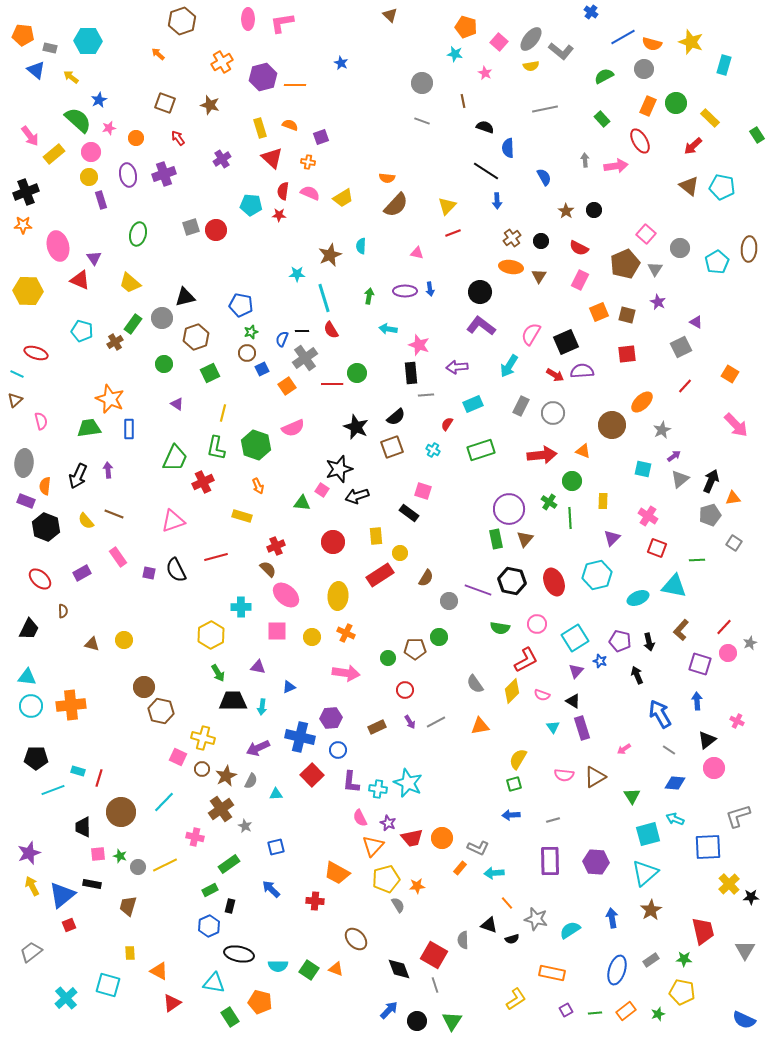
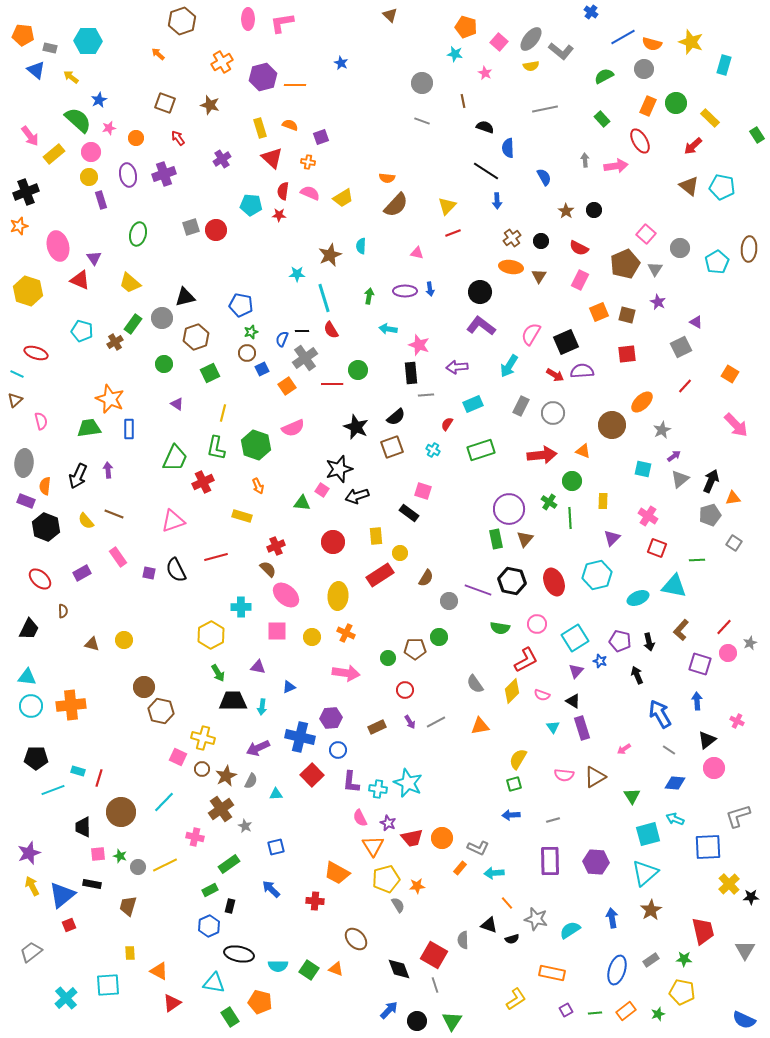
orange star at (23, 225): moved 4 px left, 1 px down; rotated 18 degrees counterclockwise
yellow hexagon at (28, 291): rotated 16 degrees clockwise
green circle at (357, 373): moved 1 px right, 3 px up
orange triangle at (373, 846): rotated 15 degrees counterclockwise
cyan square at (108, 985): rotated 20 degrees counterclockwise
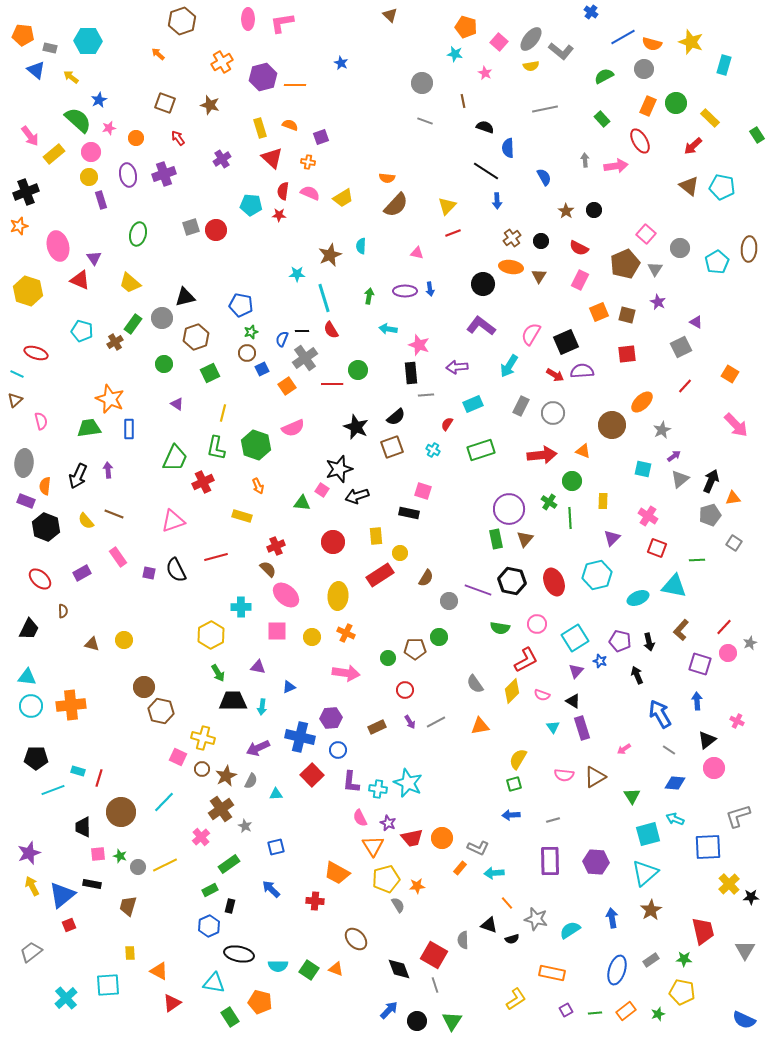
gray line at (422, 121): moved 3 px right
black circle at (480, 292): moved 3 px right, 8 px up
black rectangle at (409, 513): rotated 24 degrees counterclockwise
pink cross at (195, 837): moved 6 px right; rotated 36 degrees clockwise
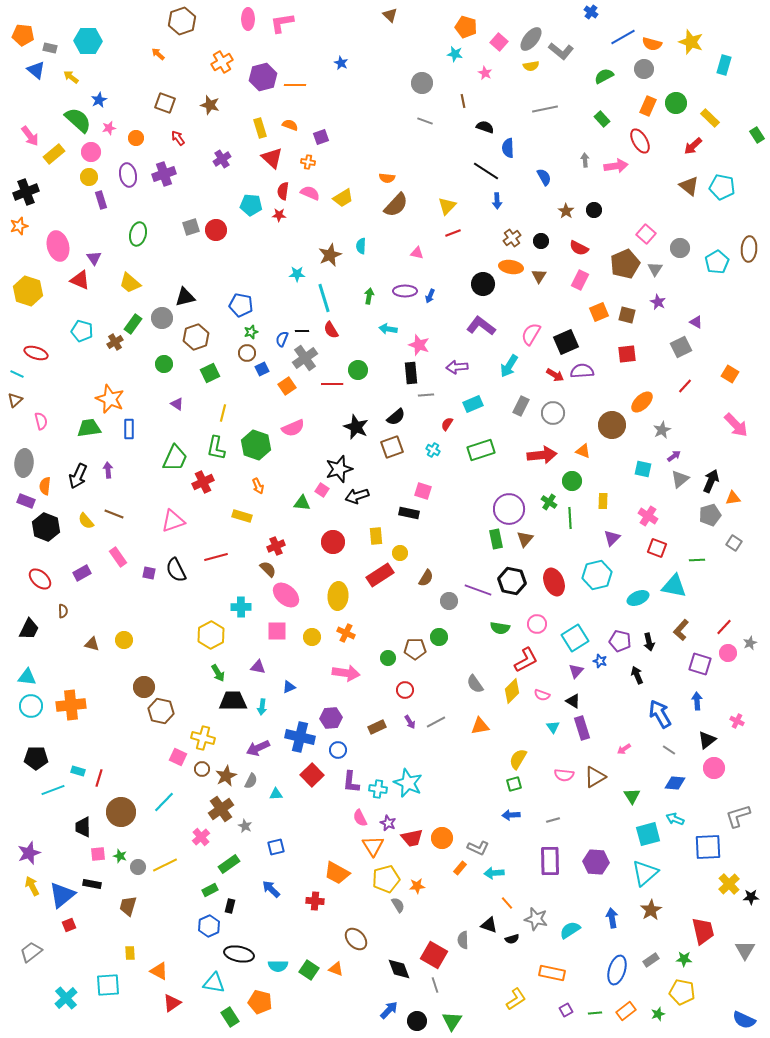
blue arrow at (430, 289): moved 7 px down; rotated 32 degrees clockwise
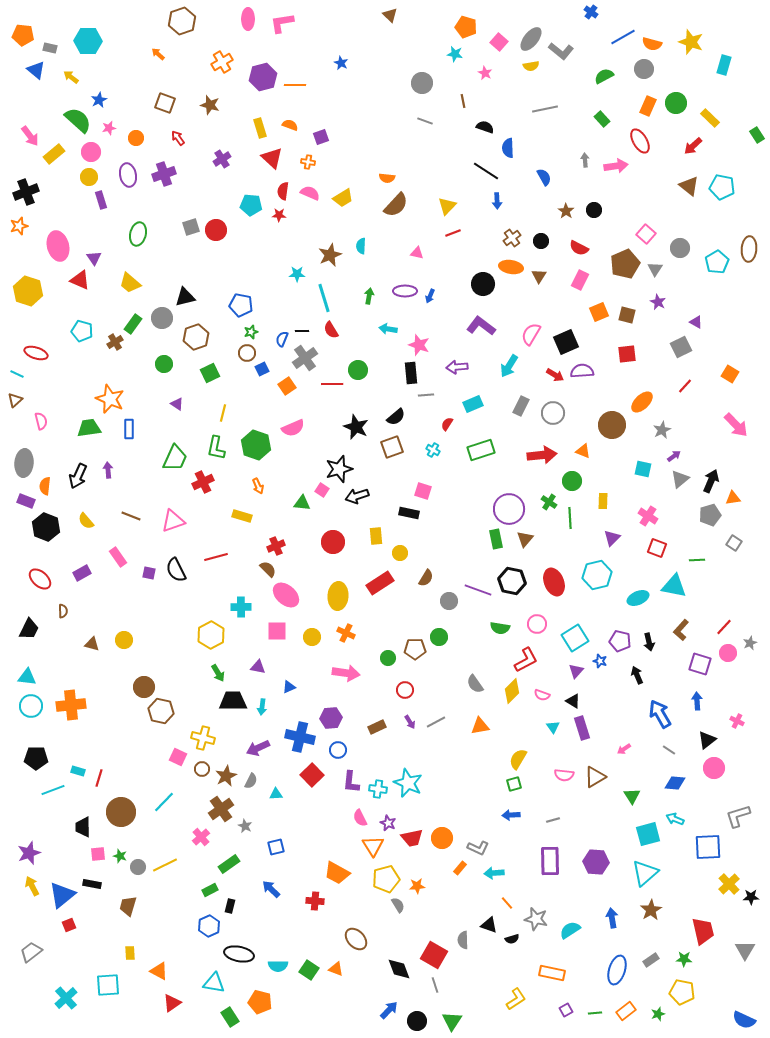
brown line at (114, 514): moved 17 px right, 2 px down
red rectangle at (380, 575): moved 8 px down
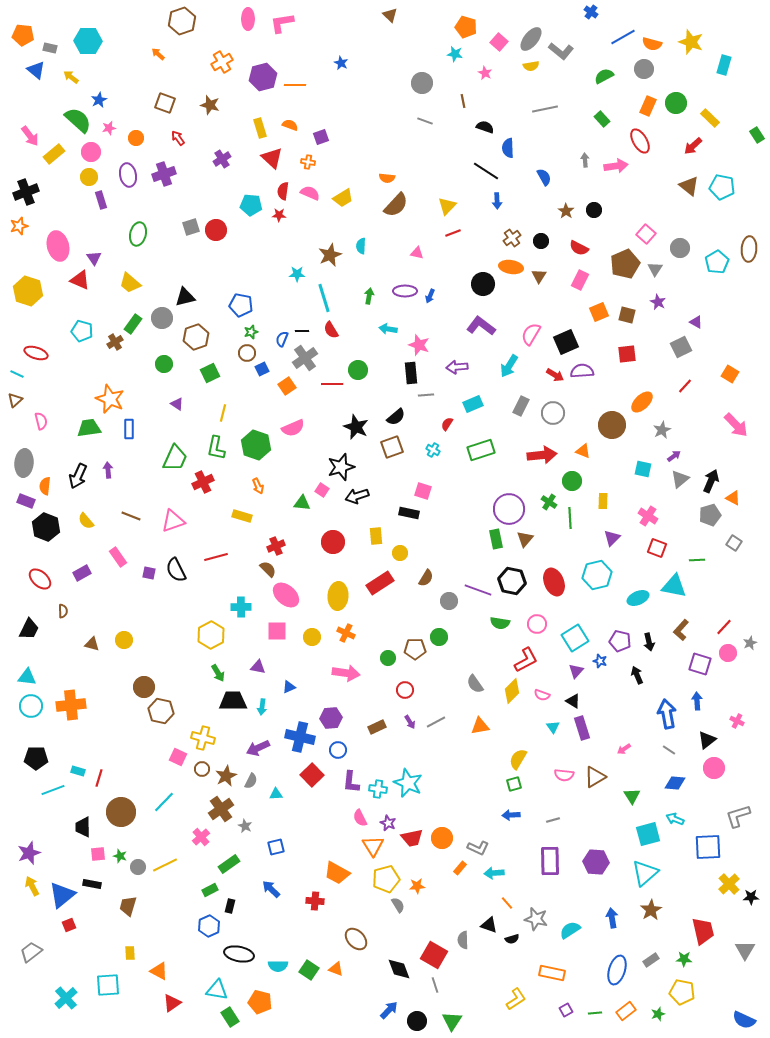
black star at (339, 469): moved 2 px right, 2 px up
orange triangle at (733, 498): rotated 35 degrees clockwise
green semicircle at (500, 628): moved 5 px up
blue arrow at (660, 714): moved 7 px right; rotated 20 degrees clockwise
cyan triangle at (214, 983): moved 3 px right, 7 px down
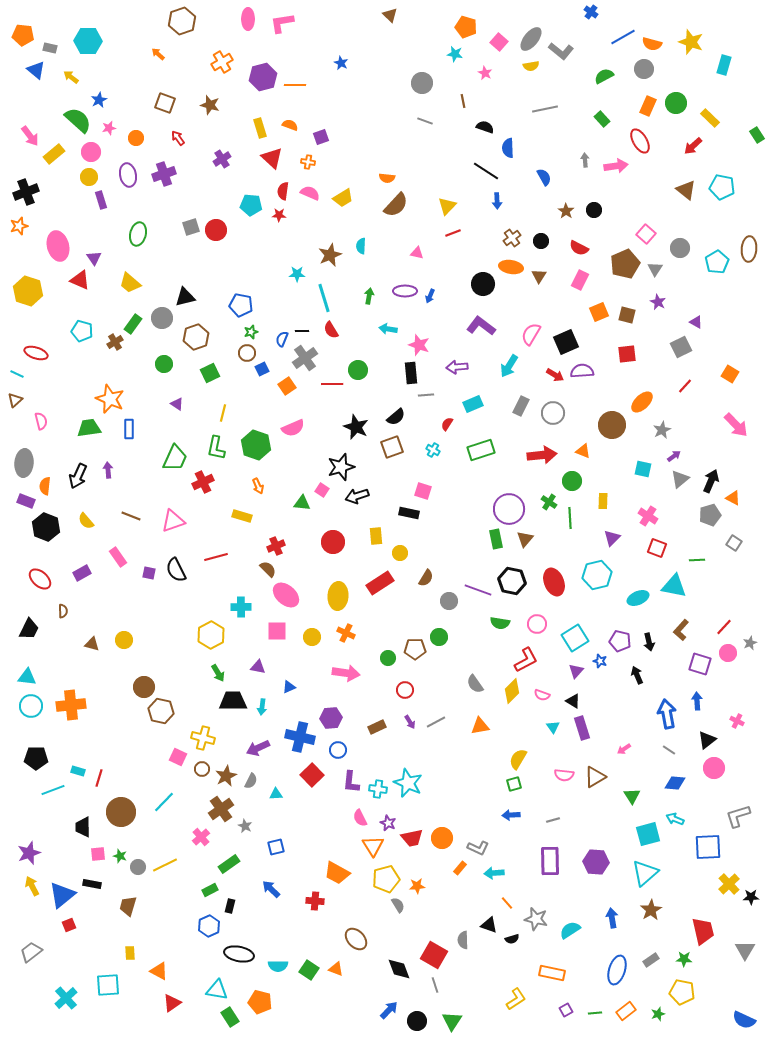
brown triangle at (689, 186): moved 3 px left, 4 px down
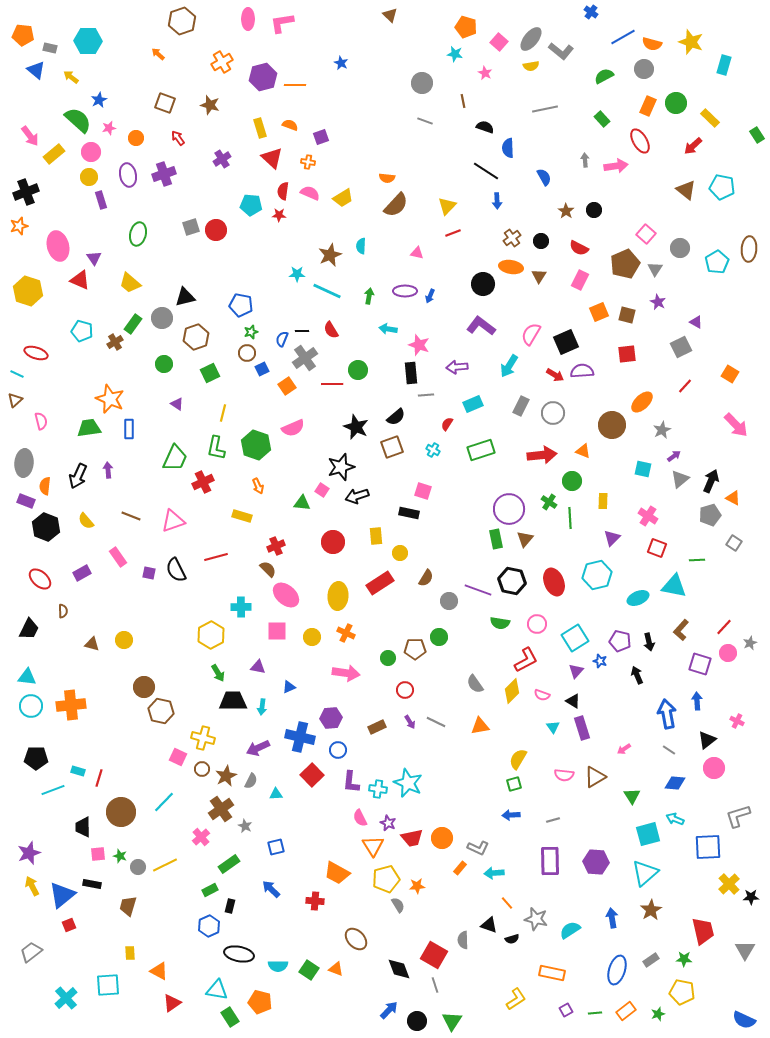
cyan line at (324, 298): moved 3 px right, 7 px up; rotated 48 degrees counterclockwise
gray line at (436, 722): rotated 54 degrees clockwise
